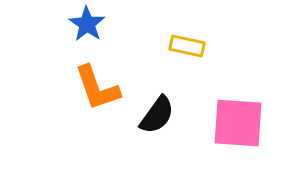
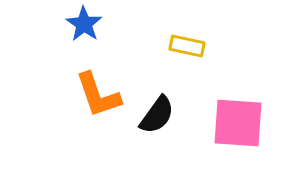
blue star: moved 3 px left
orange L-shape: moved 1 px right, 7 px down
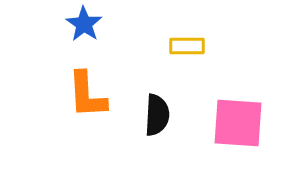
yellow rectangle: rotated 12 degrees counterclockwise
orange L-shape: moved 11 px left; rotated 16 degrees clockwise
black semicircle: rotated 33 degrees counterclockwise
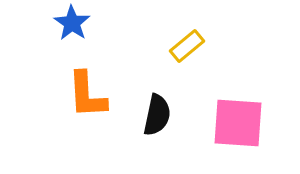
blue star: moved 12 px left, 1 px up
yellow rectangle: rotated 40 degrees counterclockwise
black semicircle: rotated 9 degrees clockwise
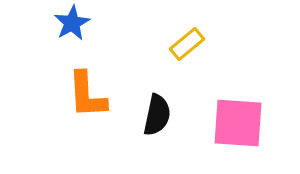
blue star: rotated 9 degrees clockwise
yellow rectangle: moved 2 px up
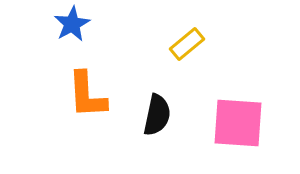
blue star: moved 1 px down
